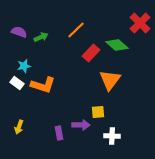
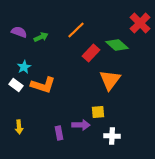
cyan star: moved 1 px down; rotated 16 degrees counterclockwise
white rectangle: moved 1 px left, 2 px down
yellow arrow: rotated 24 degrees counterclockwise
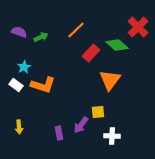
red cross: moved 2 px left, 4 px down
purple arrow: rotated 126 degrees clockwise
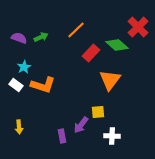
purple semicircle: moved 6 px down
purple rectangle: moved 3 px right, 3 px down
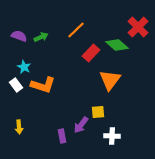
purple semicircle: moved 2 px up
cyan star: rotated 16 degrees counterclockwise
white rectangle: rotated 16 degrees clockwise
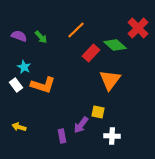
red cross: moved 1 px down
green arrow: rotated 72 degrees clockwise
green diamond: moved 2 px left
yellow square: rotated 16 degrees clockwise
yellow arrow: rotated 112 degrees clockwise
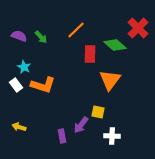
red rectangle: moved 1 px left, 1 px down; rotated 42 degrees counterclockwise
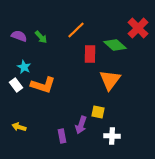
purple arrow: rotated 18 degrees counterclockwise
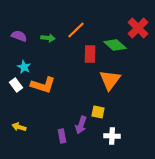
green arrow: moved 7 px right, 1 px down; rotated 40 degrees counterclockwise
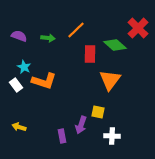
orange L-shape: moved 1 px right, 4 px up
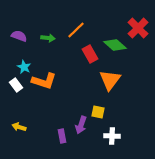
red rectangle: rotated 30 degrees counterclockwise
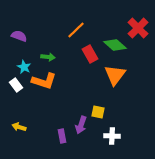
green arrow: moved 19 px down
orange triangle: moved 5 px right, 5 px up
